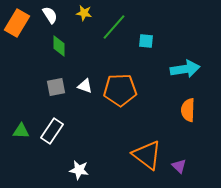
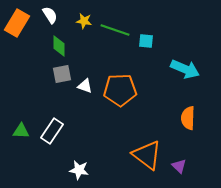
yellow star: moved 8 px down
green line: moved 1 px right, 3 px down; rotated 68 degrees clockwise
cyan arrow: rotated 32 degrees clockwise
gray square: moved 6 px right, 13 px up
orange semicircle: moved 8 px down
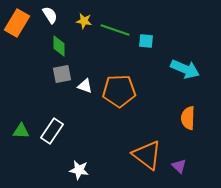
orange pentagon: moved 1 px left, 1 px down
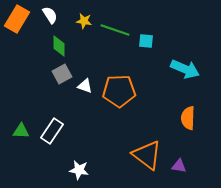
orange rectangle: moved 4 px up
gray square: rotated 18 degrees counterclockwise
purple triangle: rotated 35 degrees counterclockwise
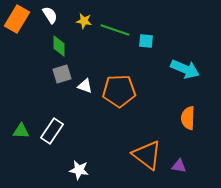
gray square: rotated 12 degrees clockwise
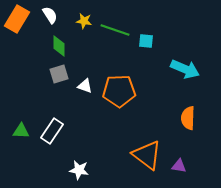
gray square: moved 3 px left
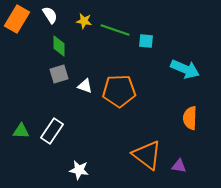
orange semicircle: moved 2 px right
